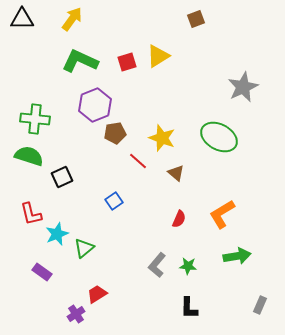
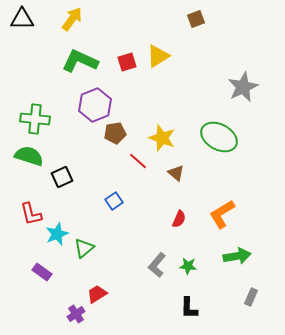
gray rectangle: moved 9 px left, 8 px up
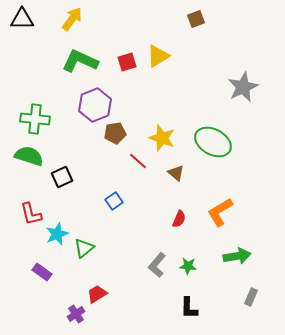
green ellipse: moved 6 px left, 5 px down
orange L-shape: moved 2 px left, 2 px up
